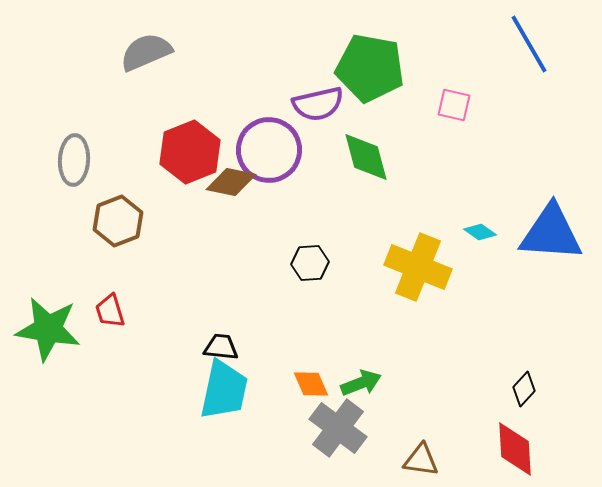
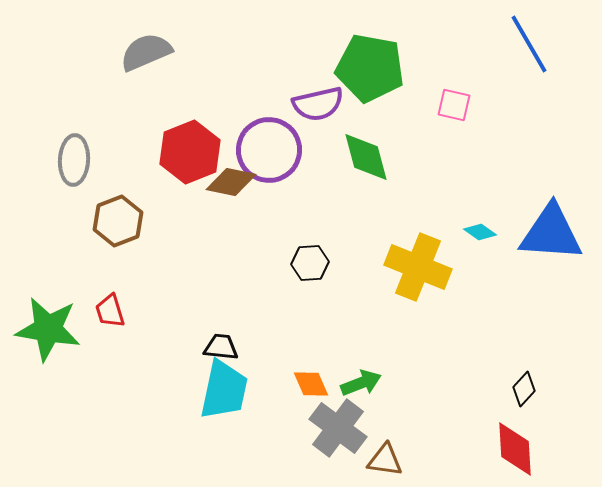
brown triangle: moved 36 px left
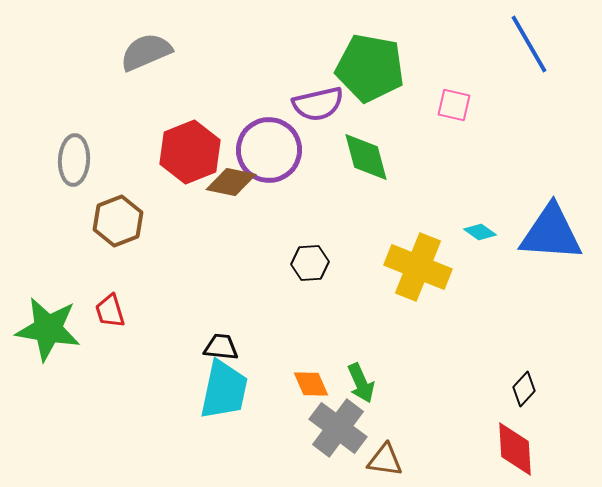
green arrow: rotated 87 degrees clockwise
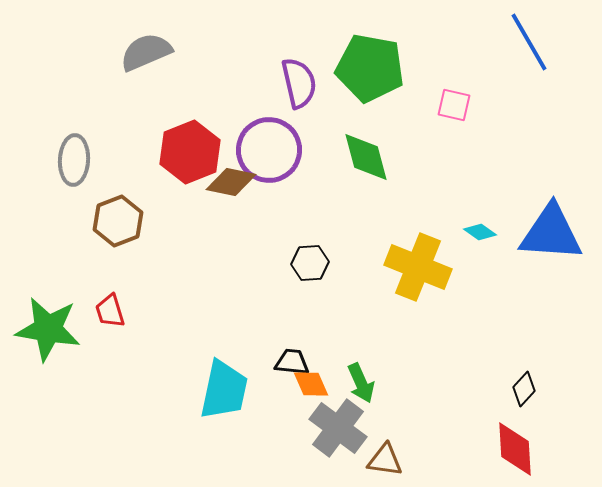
blue line: moved 2 px up
purple semicircle: moved 19 px left, 21 px up; rotated 90 degrees counterclockwise
black trapezoid: moved 71 px right, 15 px down
